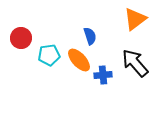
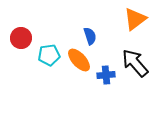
blue cross: moved 3 px right
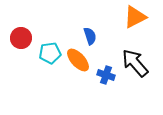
orange triangle: moved 2 px up; rotated 10 degrees clockwise
cyan pentagon: moved 1 px right, 2 px up
orange ellipse: moved 1 px left
blue cross: rotated 24 degrees clockwise
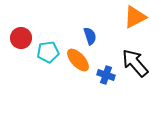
cyan pentagon: moved 2 px left, 1 px up
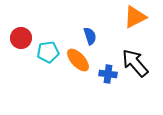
blue cross: moved 2 px right, 1 px up; rotated 12 degrees counterclockwise
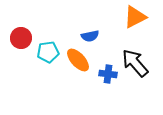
blue semicircle: rotated 96 degrees clockwise
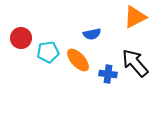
blue semicircle: moved 2 px right, 2 px up
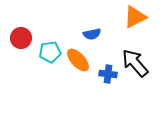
cyan pentagon: moved 2 px right
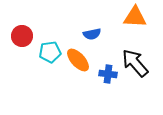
orange triangle: rotated 30 degrees clockwise
red circle: moved 1 px right, 2 px up
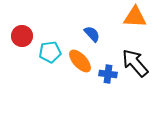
blue semicircle: rotated 120 degrees counterclockwise
orange ellipse: moved 2 px right, 1 px down
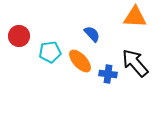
red circle: moved 3 px left
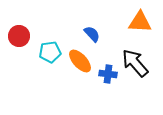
orange triangle: moved 5 px right, 5 px down
